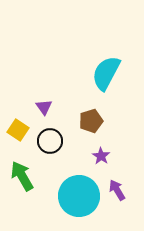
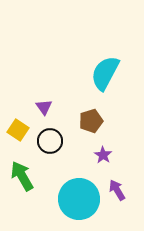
cyan semicircle: moved 1 px left
purple star: moved 2 px right, 1 px up
cyan circle: moved 3 px down
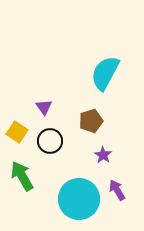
yellow square: moved 1 px left, 2 px down
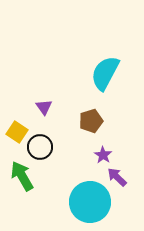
black circle: moved 10 px left, 6 px down
purple arrow: moved 13 px up; rotated 15 degrees counterclockwise
cyan circle: moved 11 px right, 3 px down
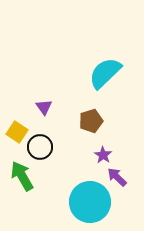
cyan semicircle: rotated 18 degrees clockwise
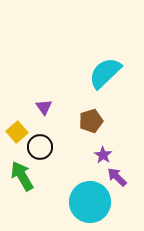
yellow square: rotated 15 degrees clockwise
